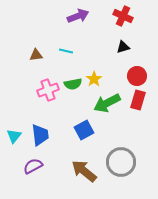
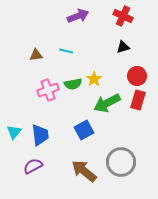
cyan triangle: moved 4 px up
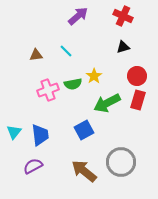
purple arrow: rotated 20 degrees counterclockwise
cyan line: rotated 32 degrees clockwise
yellow star: moved 3 px up
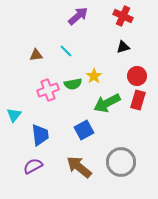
cyan triangle: moved 17 px up
brown arrow: moved 5 px left, 4 px up
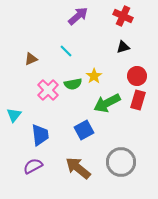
brown triangle: moved 5 px left, 4 px down; rotated 16 degrees counterclockwise
pink cross: rotated 25 degrees counterclockwise
brown arrow: moved 1 px left, 1 px down
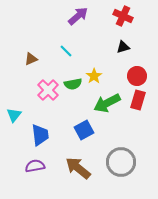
purple semicircle: moved 2 px right; rotated 18 degrees clockwise
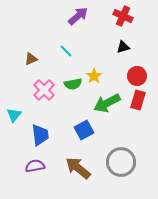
pink cross: moved 4 px left
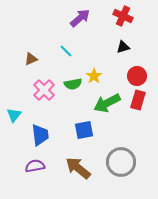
purple arrow: moved 2 px right, 2 px down
blue square: rotated 18 degrees clockwise
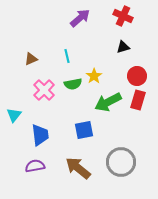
cyan line: moved 1 px right, 5 px down; rotated 32 degrees clockwise
green arrow: moved 1 px right, 1 px up
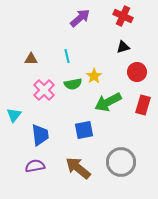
brown triangle: rotated 24 degrees clockwise
red circle: moved 4 px up
red rectangle: moved 5 px right, 5 px down
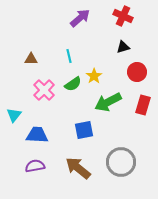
cyan line: moved 2 px right
green semicircle: rotated 24 degrees counterclockwise
blue trapezoid: moved 3 px left; rotated 80 degrees counterclockwise
